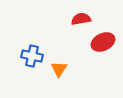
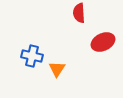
red semicircle: moved 2 px left, 6 px up; rotated 84 degrees counterclockwise
orange triangle: moved 2 px left
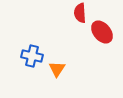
red semicircle: moved 1 px right
red ellipse: moved 1 px left, 10 px up; rotated 75 degrees clockwise
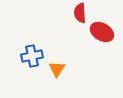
red ellipse: rotated 20 degrees counterclockwise
blue cross: rotated 25 degrees counterclockwise
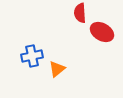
orange triangle: rotated 18 degrees clockwise
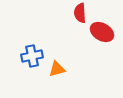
orange triangle: rotated 24 degrees clockwise
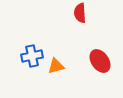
red ellipse: moved 2 px left, 29 px down; rotated 25 degrees clockwise
orange triangle: moved 1 px left, 3 px up
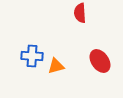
blue cross: rotated 15 degrees clockwise
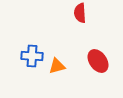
red ellipse: moved 2 px left
orange triangle: moved 1 px right
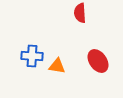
orange triangle: rotated 24 degrees clockwise
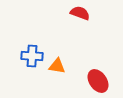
red semicircle: rotated 114 degrees clockwise
red ellipse: moved 20 px down
